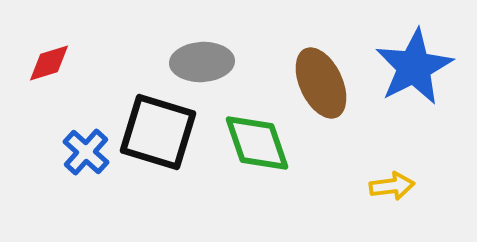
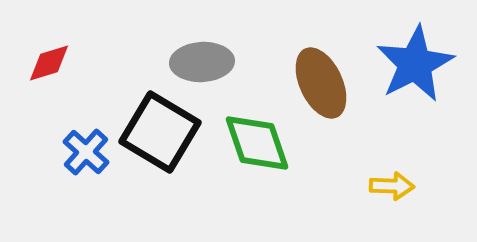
blue star: moved 1 px right, 3 px up
black square: moved 2 px right; rotated 14 degrees clockwise
yellow arrow: rotated 9 degrees clockwise
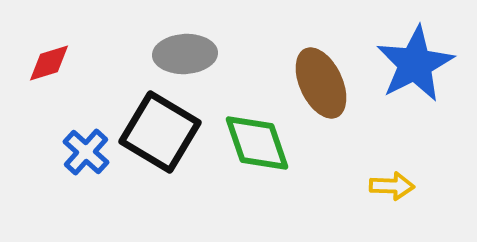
gray ellipse: moved 17 px left, 8 px up
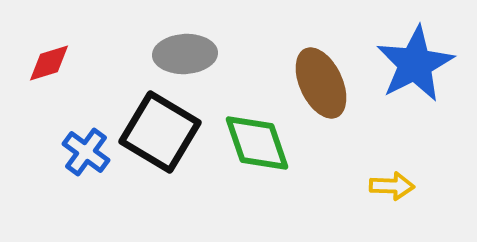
blue cross: rotated 6 degrees counterclockwise
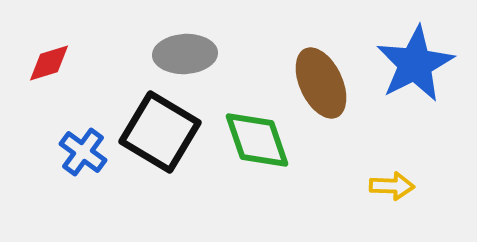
green diamond: moved 3 px up
blue cross: moved 3 px left
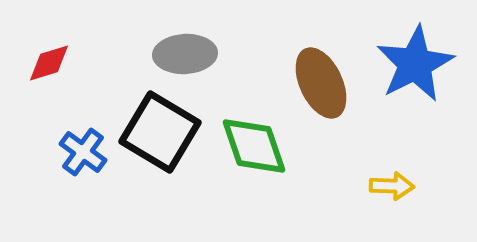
green diamond: moved 3 px left, 6 px down
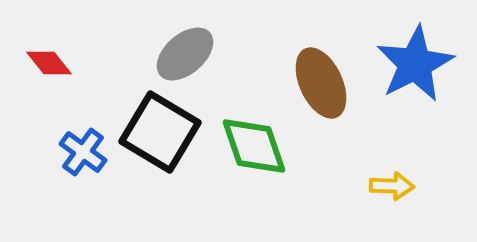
gray ellipse: rotated 38 degrees counterclockwise
red diamond: rotated 69 degrees clockwise
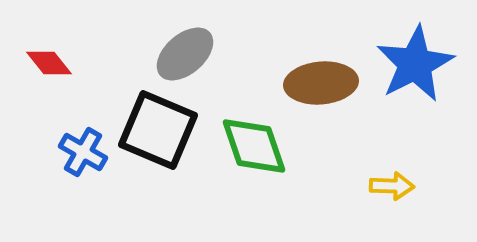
brown ellipse: rotated 70 degrees counterclockwise
black square: moved 2 px left, 2 px up; rotated 8 degrees counterclockwise
blue cross: rotated 6 degrees counterclockwise
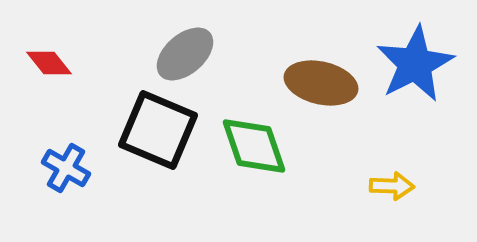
brown ellipse: rotated 18 degrees clockwise
blue cross: moved 17 px left, 16 px down
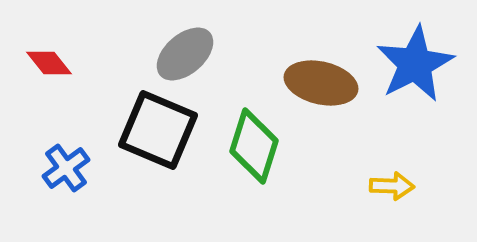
green diamond: rotated 36 degrees clockwise
blue cross: rotated 24 degrees clockwise
